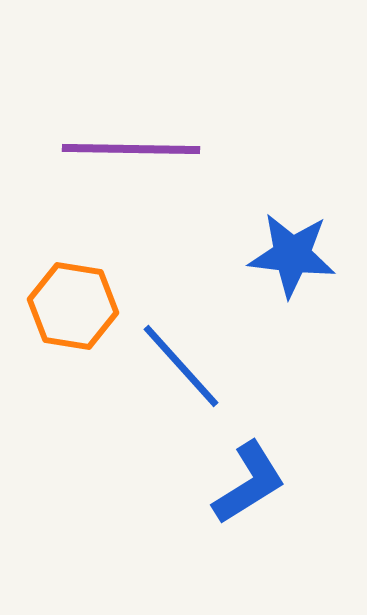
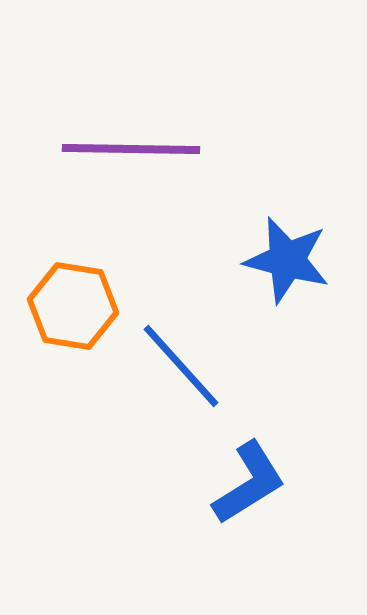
blue star: moved 5 px left, 5 px down; rotated 8 degrees clockwise
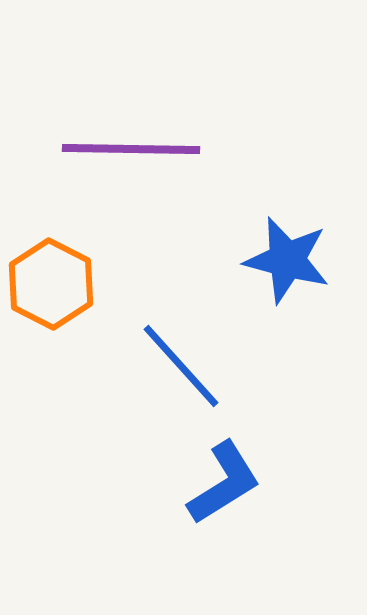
orange hexagon: moved 22 px left, 22 px up; rotated 18 degrees clockwise
blue L-shape: moved 25 px left
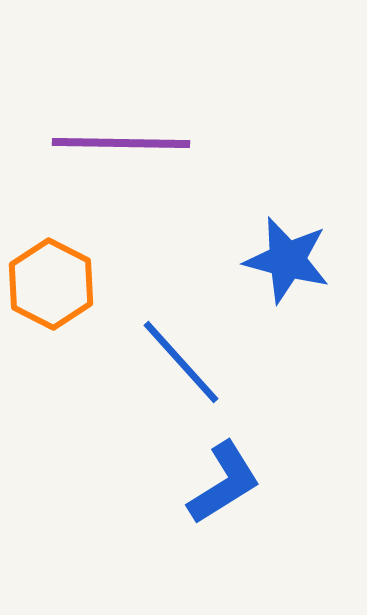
purple line: moved 10 px left, 6 px up
blue line: moved 4 px up
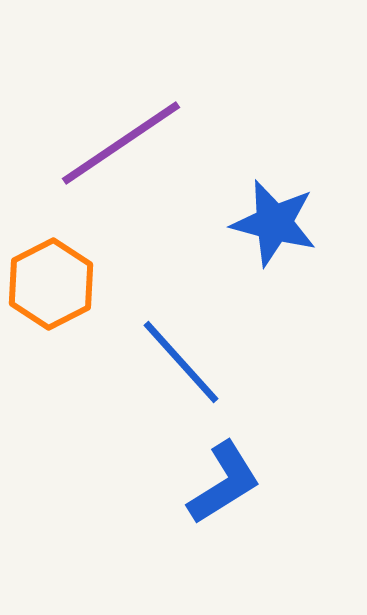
purple line: rotated 35 degrees counterclockwise
blue star: moved 13 px left, 37 px up
orange hexagon: rotated 6 degrees clockwise
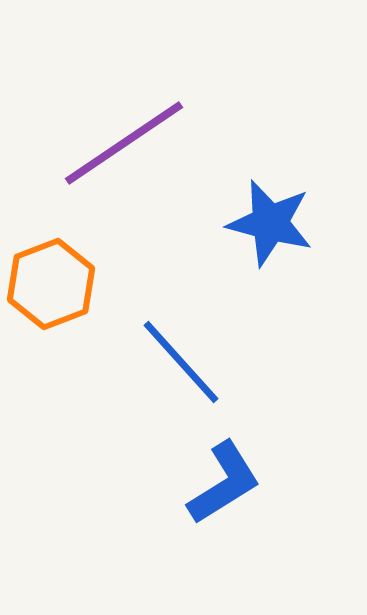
purple line: moved 3 px right
blue star: moved 4 px left
orange hexagon: rotated 6 degrees clockwise
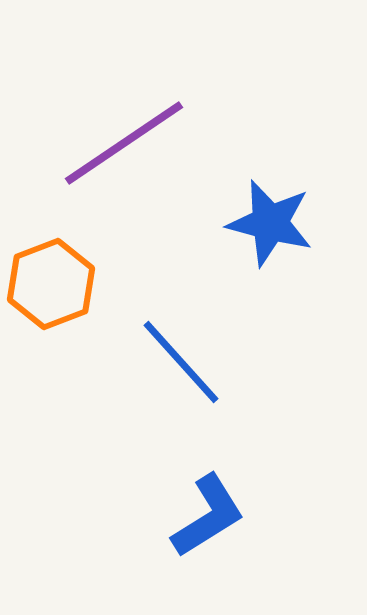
blue L-shape: moved 16 px left, 33 px down
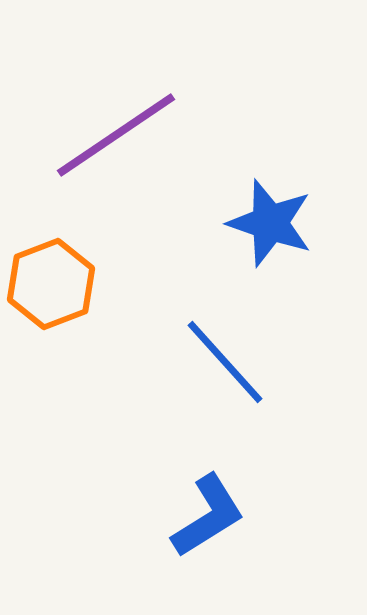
purple line: moved 8 px left, 8 px up
blue star: rotated 4 degrees clockwise
blue line: moved 44 px right
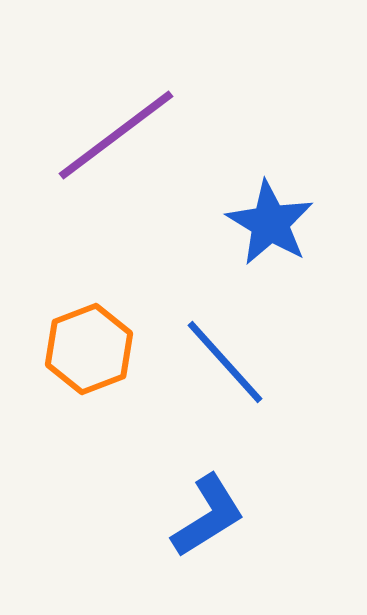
purple line: rotated 3 degrees counterclockwise
blue star: rotated 12 degrees clockwise
orange hexagon: moved 38 px right, 65 px down
